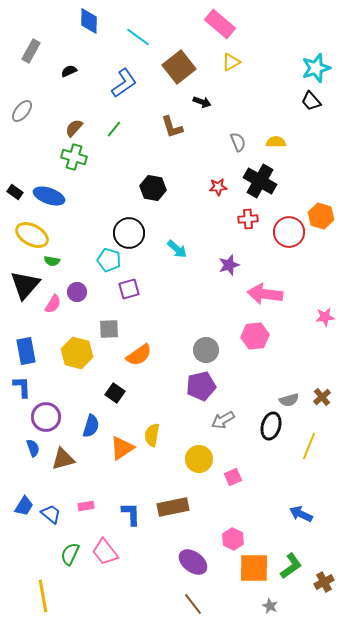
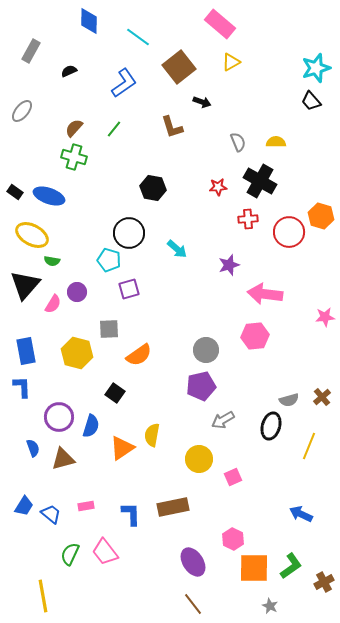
purple circle at (46, 417): moved 13 px right
purple ellipse at (193, 562): rotated 20 degrees clockwise
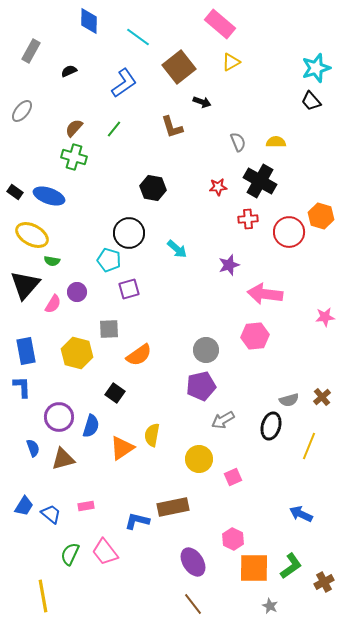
blue L-shape at (131, 514): moved 6 px right, 7 px down; rotated 75 degrees counterclockwise
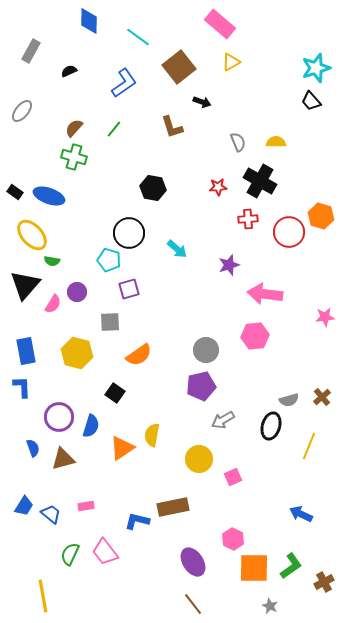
yellow ellipse at (32, 235): rotated 20 degrees clockwise
gray square at (109, 329): moved 1 px right, 7 px up
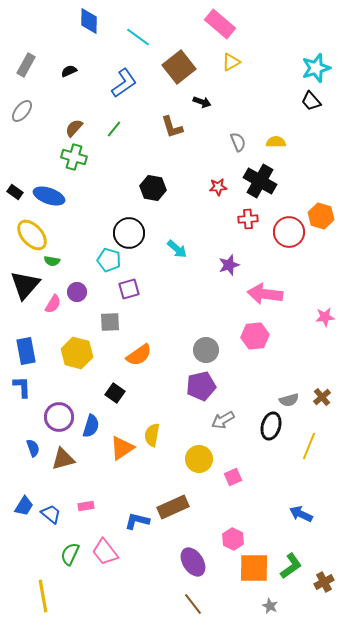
gray rectangle at (31, 51): moved 5 px left, 14 px down
brown rectangle at (173, 507): rotated 12 degrees counterclockwise
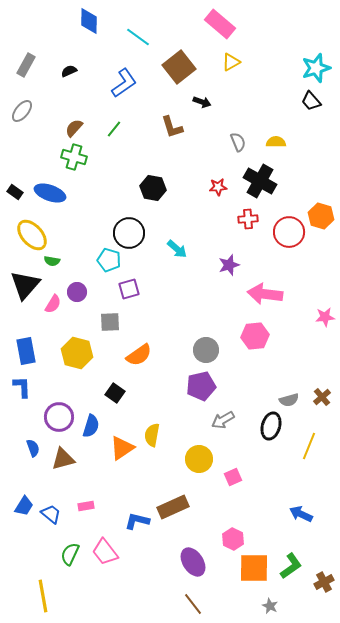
blue ellipse at (49, 196): moved 1 px right, 3 px up
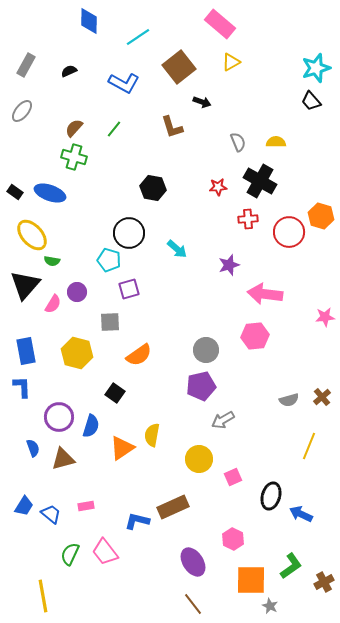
cyan line at (138, 37): rotated 70 degrees counterclockwise
blue L-shape at (124, 83): rotated 64 degrees clockwise
black ellipse at (271, 426): moved 70 px down
orange square at (254, 568): moved 3 px left, 12 px down
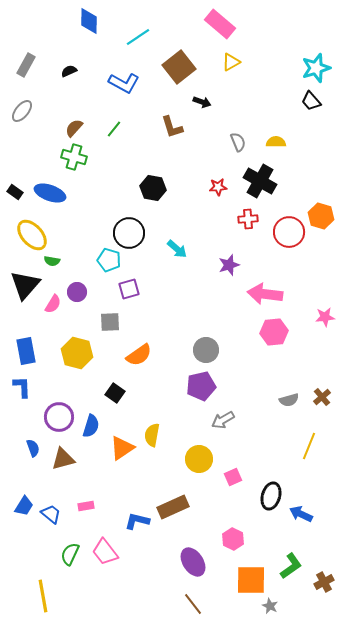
pink hexagon at (255, 336): moved 19 px right, 4 px up
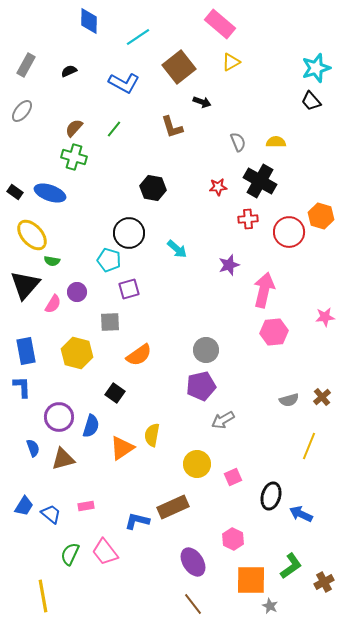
pink arrow at (265, 294): moved 1 px left, 4 px up; rotated 96 degrees clockwise
yellow circle at (199, 459): moved 2 px left, 5 px down
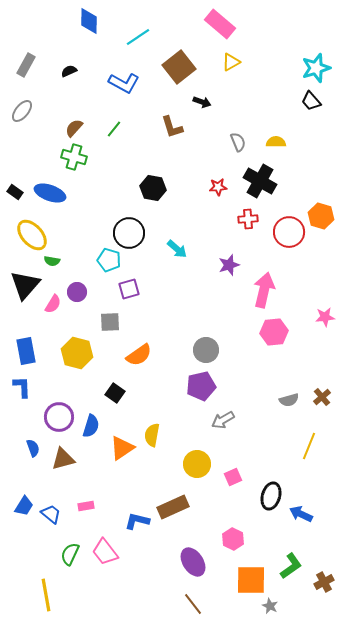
yellow line at (43, 596): moved 3 px right, 1 px up
